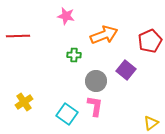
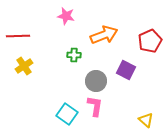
purple square: rotated 12 degrees counterclockwise
yellow cross: moved 36 px up
yellow triangle: moved 5 px left, 3 px up; rotated 42 degrees counterclockwise
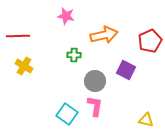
orange arrow: rotated 8 degrees clockwise
yellow cross: rotated 24 degrees counterclockwise
gray circle: moved 1 px left
yellow triangle: rotated 28 degrees counterclockwise
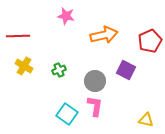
green cross: moved 15 px left, 15 px down; rotated 24 degrees counterclockwise
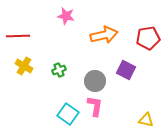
red pentagon: moved 2 px left, 3 px up; rotated 15 degrees clockwise
cyan square: moved 1 px right
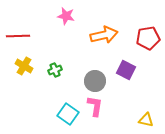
green cross: moved 4 px left
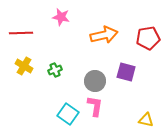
pink star: moved 5 px left, 1 px down
red line: moved 3 px right, 3 px up
purple square: moved 2 px down; rotated 12 degrees counterclockwise
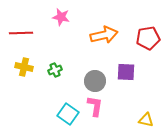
yellow cross: moved 1 px down; rotated 18 degrees counterclockwise
purple square: rotated 12 degrees counterclockwise
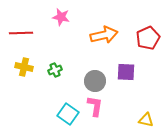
red pentagon: rotated 15 degrees counterclockwise
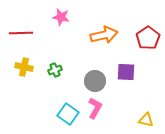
red pentagon: rotated 10 degrees counterclockwise
pink L-shape: moved 2 px down; rotated 20 degrees clockwise
